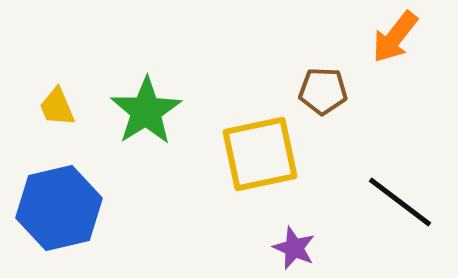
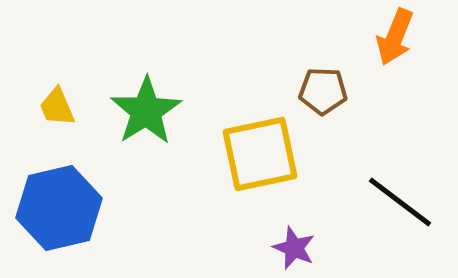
orange arrow: rotated 16 degrees counterclockwise
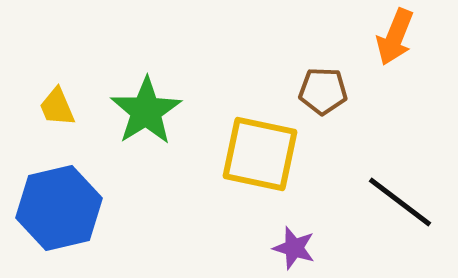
yellow square: rotated 24 degrees clockwise
purple star: rotated 6 degrees counterclockwise
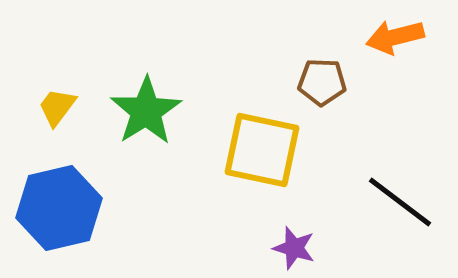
orange arrow: rotated 54 degrees clockwise
brown pentagon: moved 1 px left, 9 px up
yellow trapezoid: rotated 60 degrees clockwise
yellow square: moved 2 px right, 4 px up
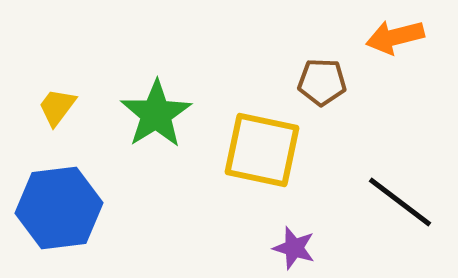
green star: moved 10 px right, 3 px down
blue hexagon: rotated 6 degrees clockwise
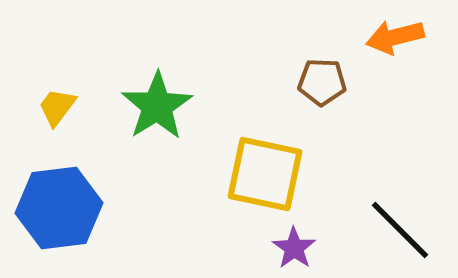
green star: moved 1 px right, 8 px up
yellow square: moved 3 px right, 24 px down
black line: moved 28 px down; rotated 8 degrees clockwise
purple star: rotated 18 degrees clockwise
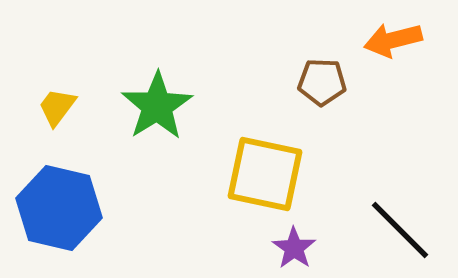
orange arrow: moved 2 px left, 3 px down
blue hexagon: rotated 20 degrees clockwise
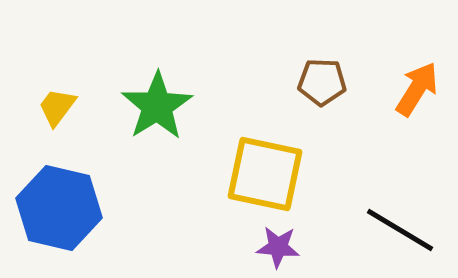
orange arrow: moved 24 px right, 49 px down; rotated 136 degrees clockwise
black line: rotated 14 degrees counterclockwise
purple star: moved 16 px left, 1 px up; rotated 30 degrees counterclockwise
